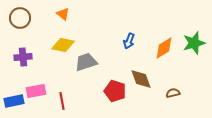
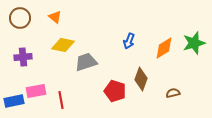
orange triangle: moved 8 px left, 3 px down
brown diamond: rotated 40 degrees clockwise
red line: moved 1 px left, 1 px up
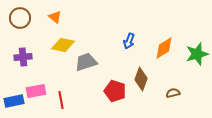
green star: moved 3 px right, 11 px down
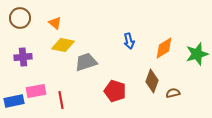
orange triangle: moved 6 px down
blue arrow: rotated 35 degrees counterclockwise
brown diamond: moved 11 px right, 2 px down
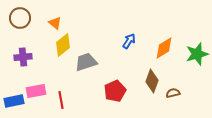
blue arrow: rotated 133 degrees counterclockwise
yellow diamond: rotated 50 degrees counterclockwise
red pentagon: rotated 30 degrees clockwise
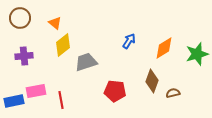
purple cross: moved 1 px right, 1 px up
red pentagon: rotated 30 degrees clockwise
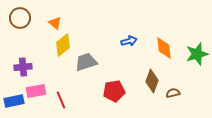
blue arrow: rotated 42 degrees clockwise
orange diamond: rotated 65 degrees counterclockwise
purple cross: moved 1 px left, 11 px down
red pentagon: moved 1 px left; rotated 15 degrees counterclockwise
red line: rotated 12 degrees counterclockwise
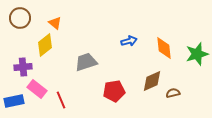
yellow diamond: moved 18 px left
brown diamond: rotated 45 degrees clockwise
pink rectangle: moved 1 px right, 2 px up; rotated 48 degrees clockwise
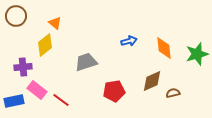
brown circle: moved 4 px left, 2 px up
pink rectangle: moved 1 px down
red line: rotated 30 degrees counterclockwise
